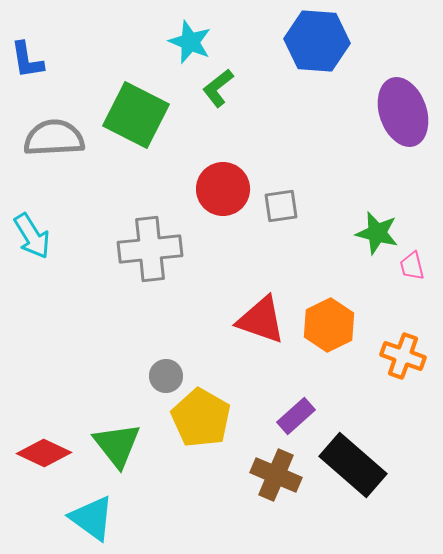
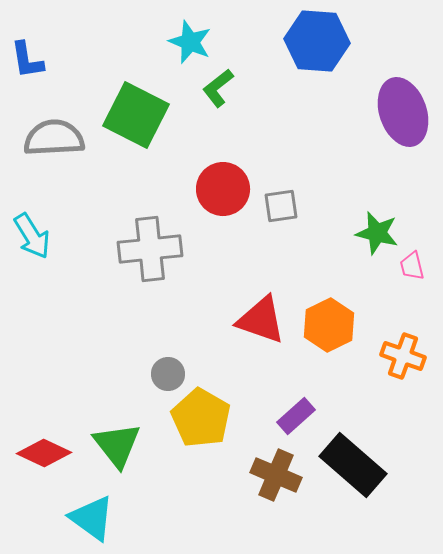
gray circle: moved 2 px right, 2 px up
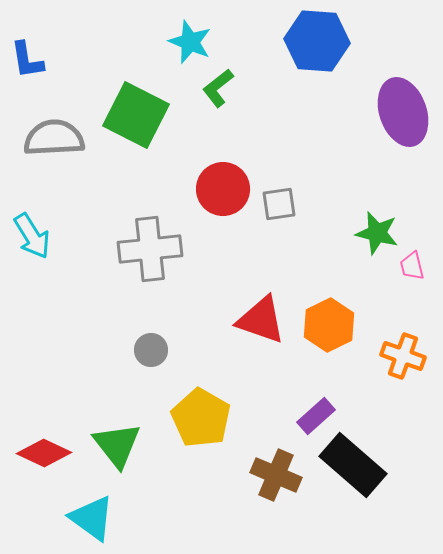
gray square: moved 2 px left, 2 px up
gray circle: moved 17 px left, 24 px up
purple rectangle: moved 20 px right
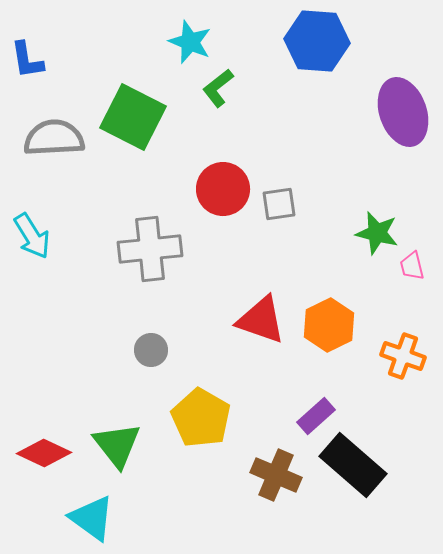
green square: moved 3 px left, 2 px down
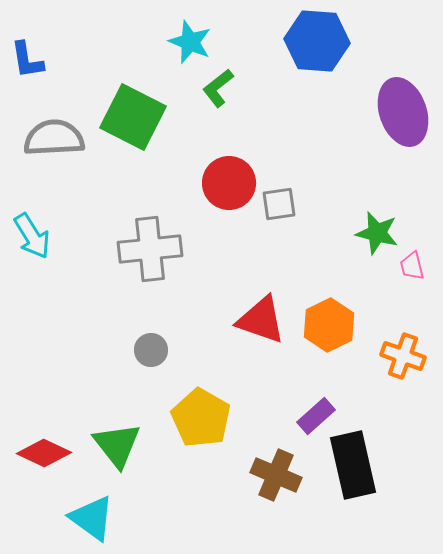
red circle: moved 6 px right, 6 px up
black rectangle: rotated 36 degrees clockwise
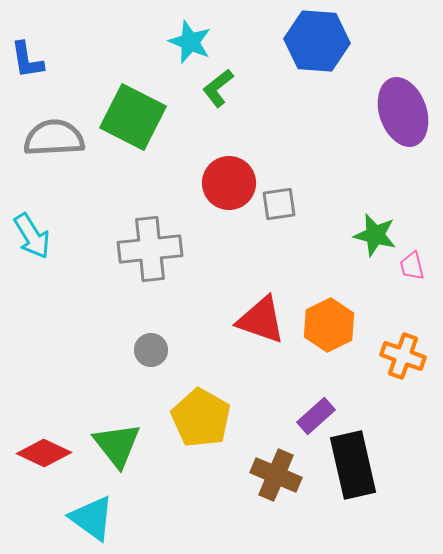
green star: moved 2 px left, 2 px down
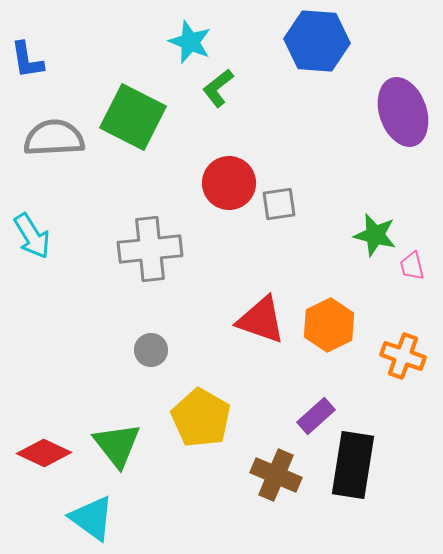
black rectangle: rotated 22 degrees clockwise
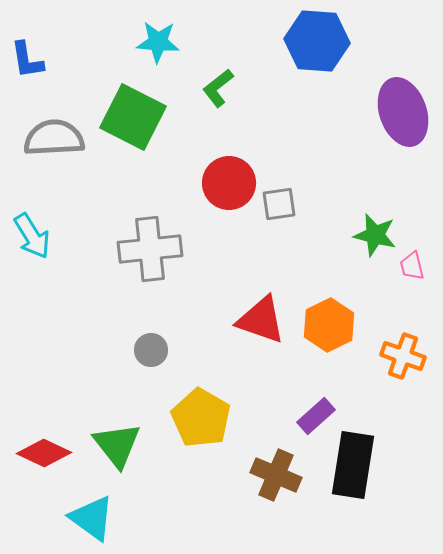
cyan star: moved 32 px left; rotated 18 degrees counterclockwise
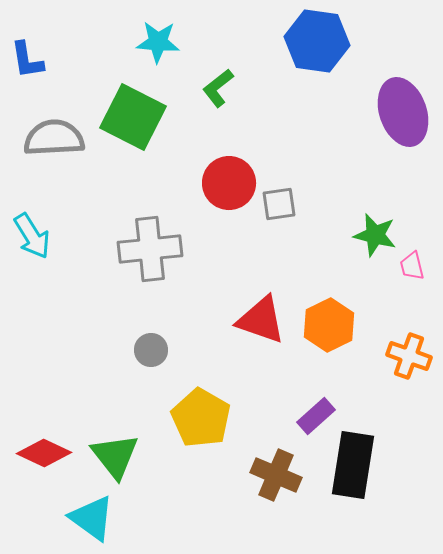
blue hexagon: rotated 4 degrees clockwise
orange cross: moved 6 px right
green triangle: moved 2 px left, 11 px down
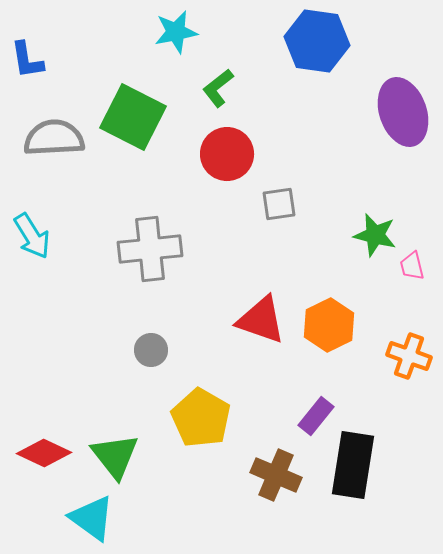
cyan star: moved 18 px right, 10 px up; rotated 15 degrees counterclockwise
red circle: moved 2 px left, 29 px up
purple rectangle: rotated 9 degrees counterclockwise
